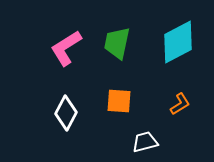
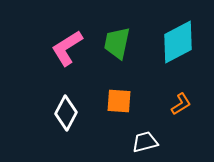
pink L-shape: moved 1 px right
orange L-shape: moved 1 px right
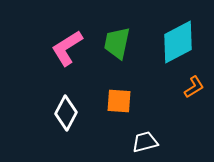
orange L-shape: moved 13 px right, 17 px up
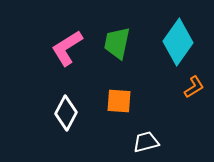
cyan diamond: rotated 27 degrees counterclockwise
white trapezoid: moved 1 px right
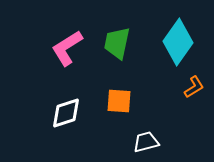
white diamond: rotated 44 degrees clockwise
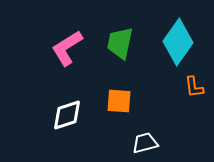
green trapezoid: moved 3 px right
orange L-shape: rotated 115 degrees clockwise
white diamond: moved 1 px right, 2 px down
white trapezoid: moved 1 px left, 1 px down
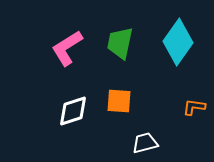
orange L-shape: moved 20 px down; rotated 105 degrees clockwise
white diamond: moved 6 px right, 4 px up
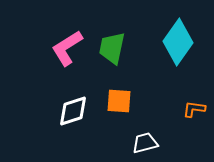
green trapezoid: moved 8 px left, 5 px down
orange L-shape: moved 2 px down
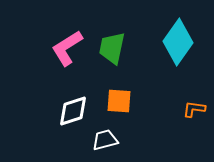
white trapezoid: moved 40 px left, 3 px up
